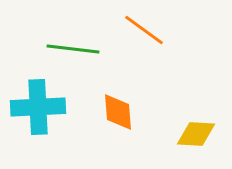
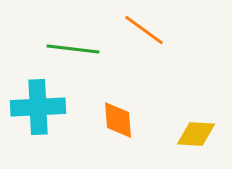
orange diamond: moved 8 px down
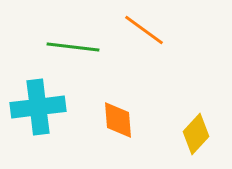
green line: moved 2 px up
cyan cross: rotated 4 degrees counterclockwise
yellow diamond: rotated 51 degrees counterclockwise
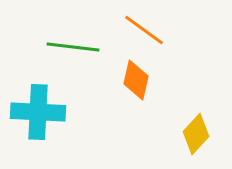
cyan cross: moved 5 px down; rotated 10 degrees clockwise
orange diamond: moved 18 px right, 40 px up; rotated 18 degrees clockwise
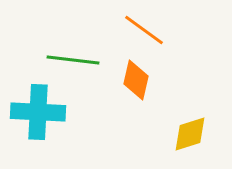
green line: moved 13 px down
yellow diamond: moved 6 px left; rotated 30 degrees clockwise
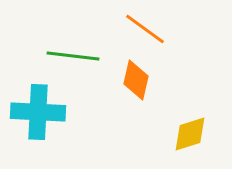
orange line: moved 1 px right, 1 px up
green line: moved 4 px up
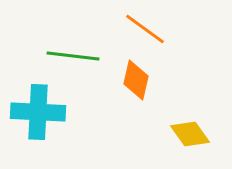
yellow diamond: rotated 72 degrees clockwise
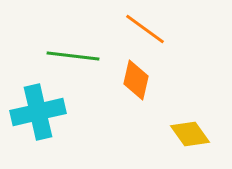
cyan cross: rotated 16 degrees counterclockwise
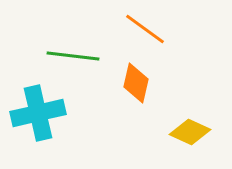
orange diamond: moved 3 px down
cyan cross: moved 1 px down
yellow diamond: moved 2 px up; rotated 30 degrees counterclockwise
